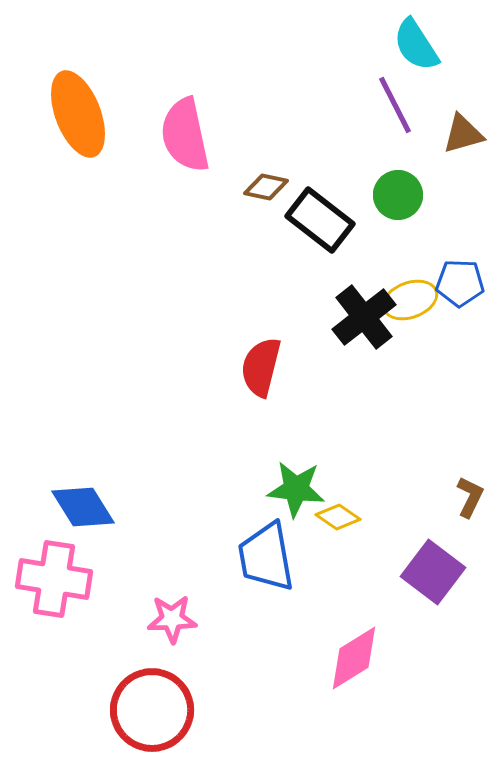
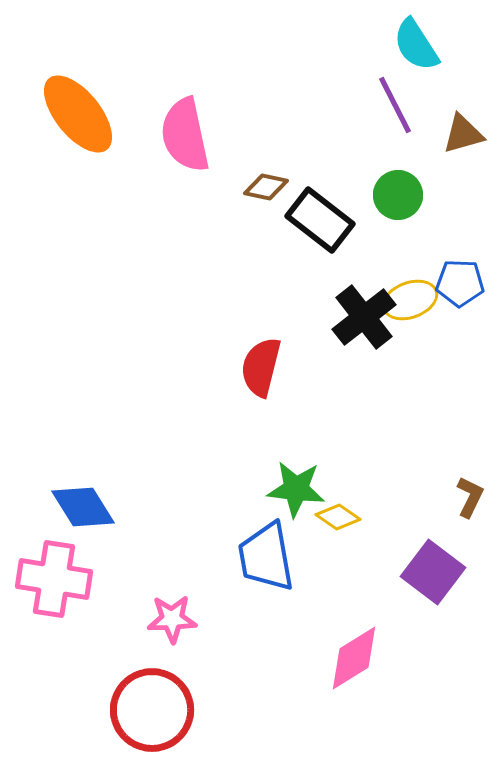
orange ellipse: rotated 18 degrees counterclockwise
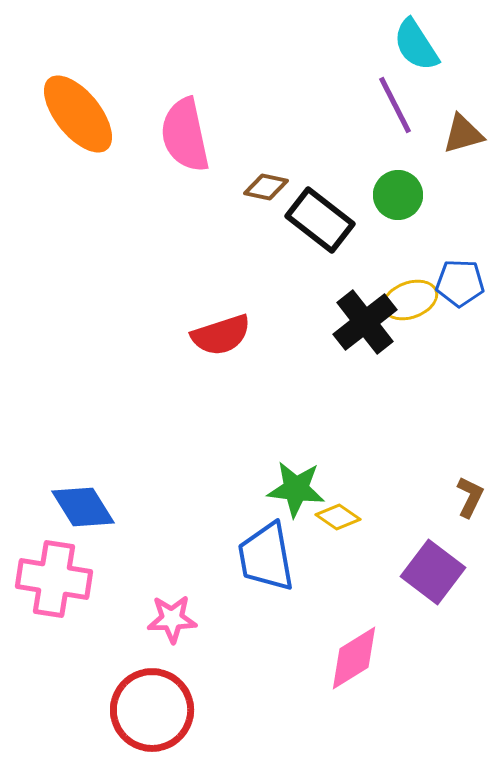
black cross: moved 1 px right, 5 px down
red semicircle: moved 40 px left, 32 px up; rotated 122 degrees counterclockwise
